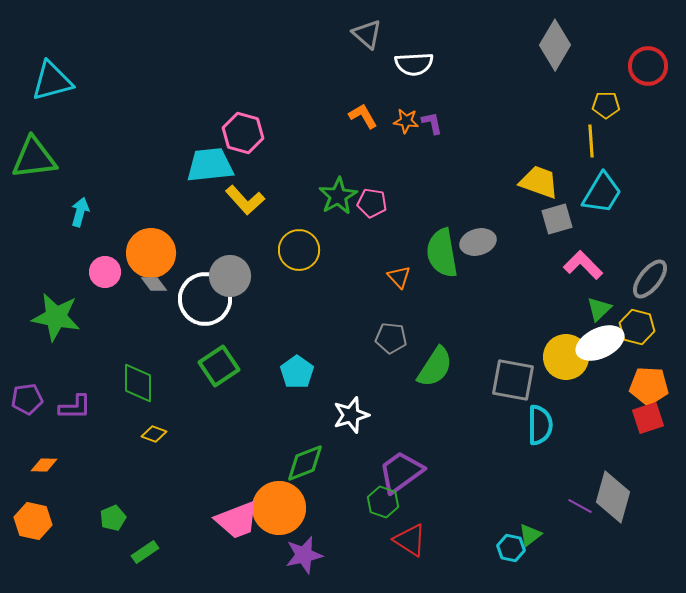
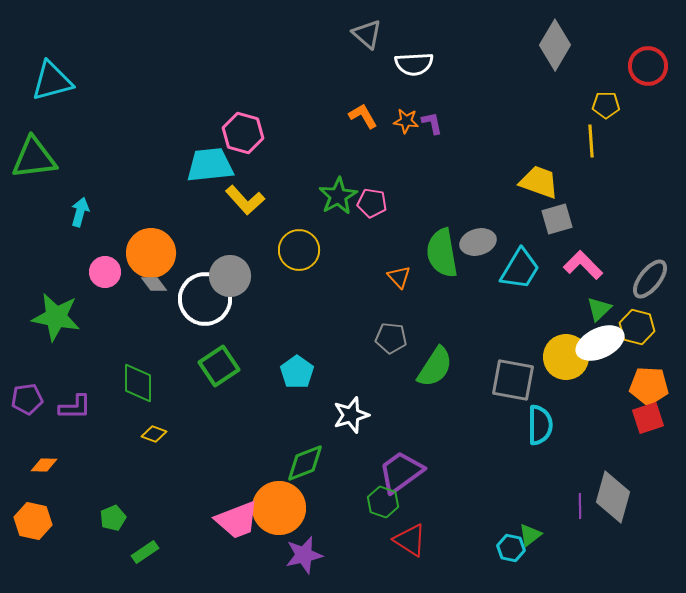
cyan trapezoid at (602, 193): moved 82 px left, 76 px down
purple line at (580, 506): rotated 60 degrees clockwise
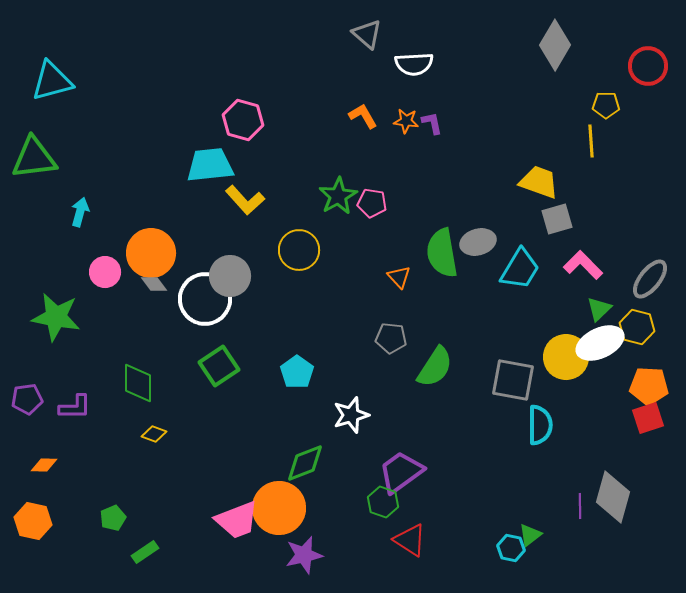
pink hexagon at (243, 133): moved 13 px up
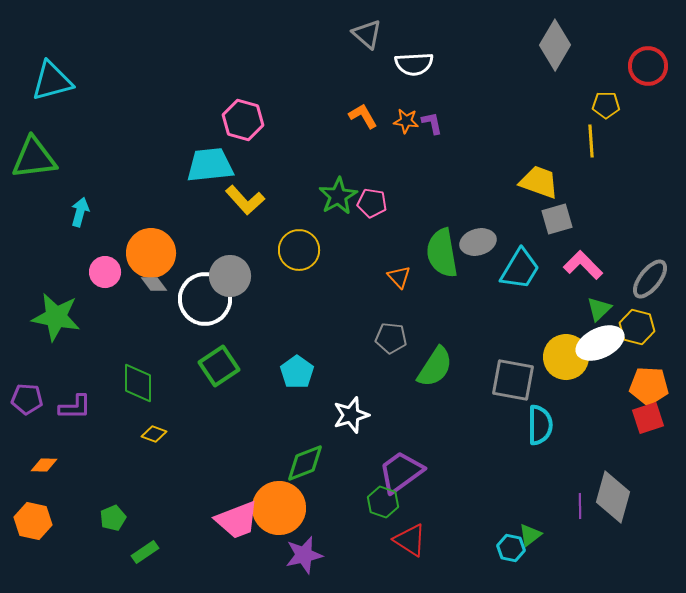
purple pentagon at (27, 399): rotated 12 degrees clockwise
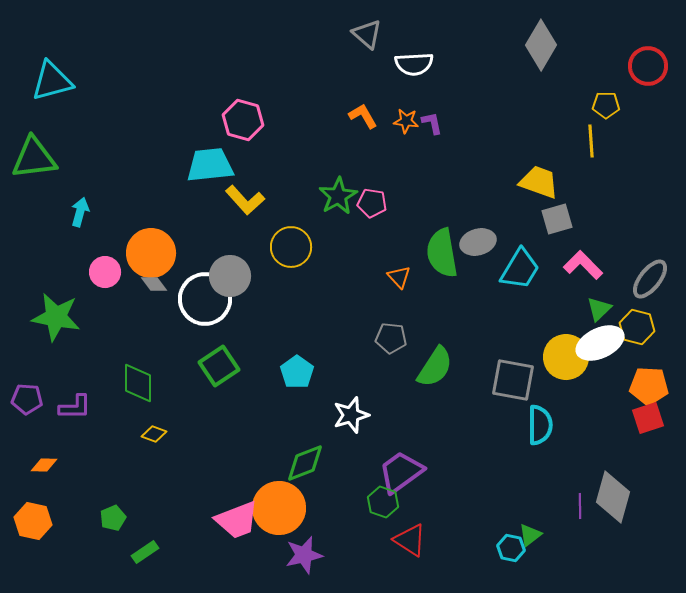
gray diamond at (555, 45): moved 14 px left
yellow circle at (299, 250): moved 8 px left, 3 px up
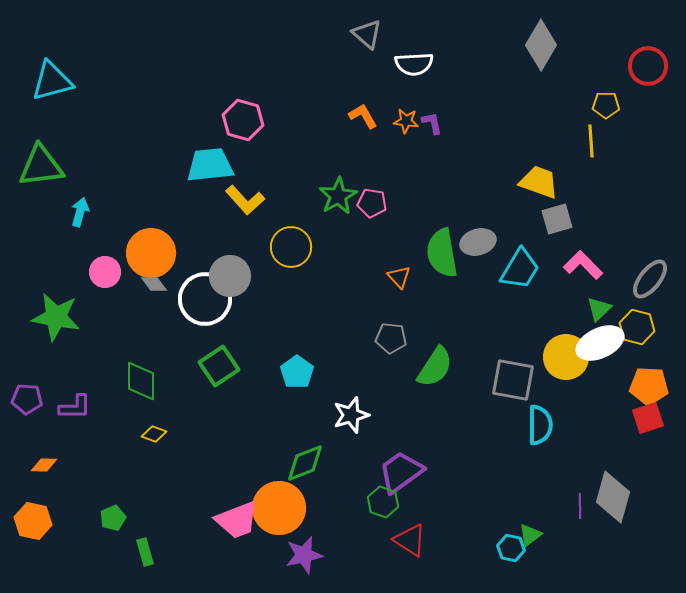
green triangle at (34, 158): moved 7 px right, 8 px down
green diamond at (138, 383): moved 3 px right, 2 px up
green rectangle at (145, 552): rotated 72 degrees counterclockwise
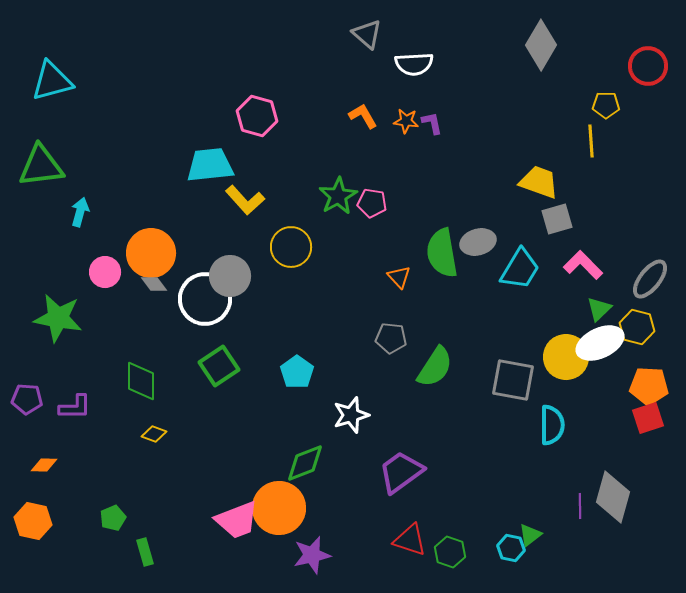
pink hexagon at (243, 120): moved 14 px right, 4 px up
green star at (56, 317): moved 2 px right, 1 px down
cyan semicircle at (540, 425): moved 12 px right
green hexagon at (383, 502): moved 67 px right, 50 px down
red triangle at (410, 540): rotated 15 degrees counterclockwise
purple star at (304, 555): moved 8 px right
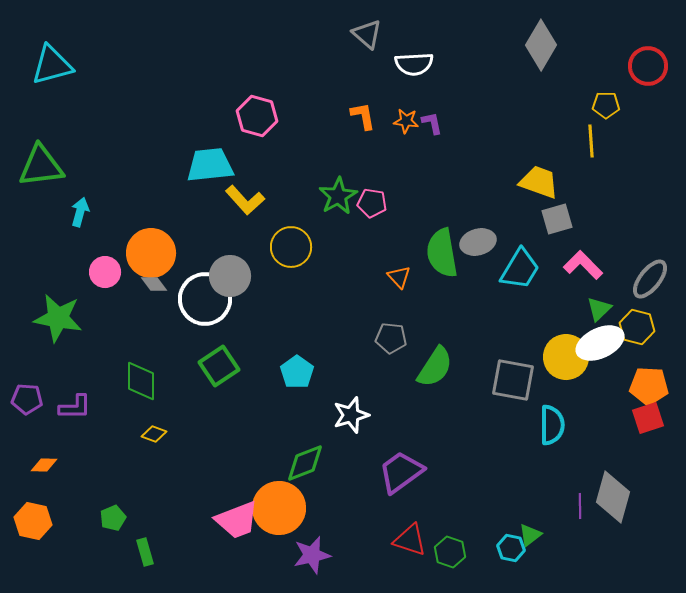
cyan triangle at (52, 81): moved 16 px up
orange L-shape at (363, 116): rotated 20 degrees clockwise
